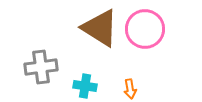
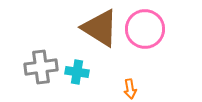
cyan cross: moved 8 px left, 14 px up
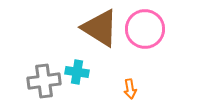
gray cross: moved 3 px right, 14 px down
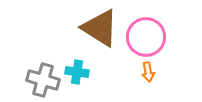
pink circle: moved 1 px right, 8 px down
gray cross: moved 1 px left, 1 px up; rotated 24 degrees clockwise
orange arrow: moved 18 px right, 17 px up
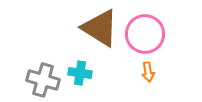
pink circle: moved 1 px left, 3 px up
cyan cross: moved 3 px right, 1 px down
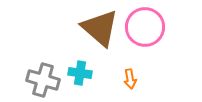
brown triangle: rotated 9 degrees clockwise
pink circle: moved 7 px up
orange arrow: moved 18 px left, 7 px down
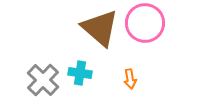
pink circle: moved 4 px up
gray cross: rotated 28 degrees clockwise
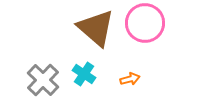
brown triangle: moved 4 px left
cyan cross: moved 4 px right, 1 px down; rotated 25 degrees clockwise
orange arrow: rotated 96 degrees counterclockwise
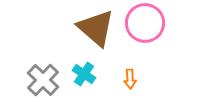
orange arrow: rotated 102 degrees clockwise
